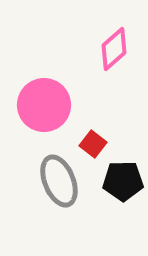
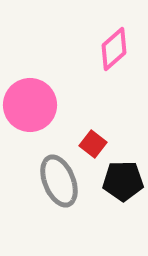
pink circle: moved 14 px left
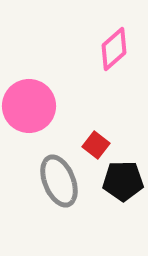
pink circle: moved 1 px left, 1 px down
red square: moved 3 px right, 1 px down
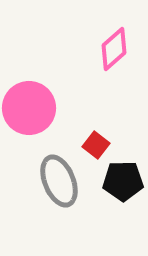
pink circle: moved 2 px down
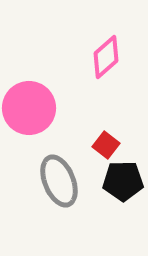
pink diamond: moved 8 px left, 8 px down
red square: moved 10 px right
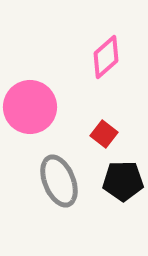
pink circle: moved 1 px right, 1 px up
red square: moved 2 px left, 11 px up
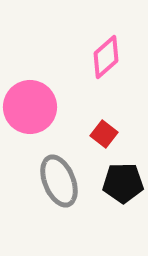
black pentagon: moved 2 px down
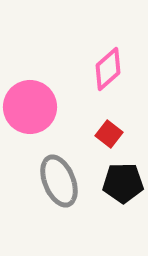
pink diamond: moved 2 px right, 12 px down
red square: moved 5 px right
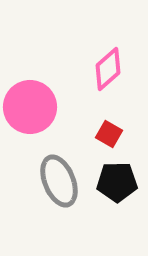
red square: rotated 8 degrees counterclockwise
black pentagon: moved 6 px left, 1 px up
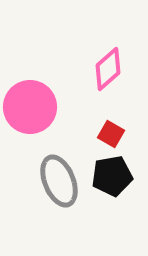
red square: moved 2 px right
black pentagon: moved 5 px left, 6 px up; rotated 9 degrees counterclockwise
